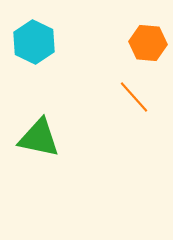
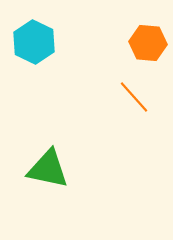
green triangle: moved 9 px right, 31 px down
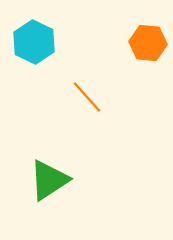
orange line: moved 47 px left
green triangle: moved 1 px right, 11 px down; rotated 45 degrees counterclockwise
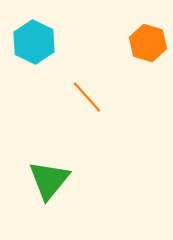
orange hexagon: rotated 12 degrees clockwise
green triangle: rotated 18 degrees counterclockwise
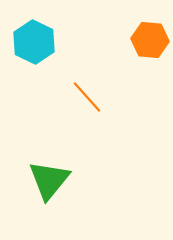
orange hexagon: moved 2 px right, 3 px up; rotated 12 degrees counterclockwise
